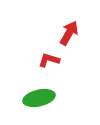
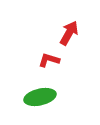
green ellipse: moved 1 px right, 1 px up
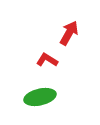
red L-shape: moved 2 px left; rotated 15 degrees clockwise
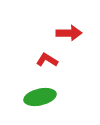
red arrow: rotated 60 degrees clockwise
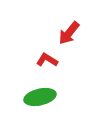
red arrow: rotated 130 degrees clockwise
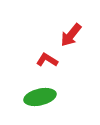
red arrow: moved 2 px right, 2 px down
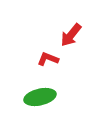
red L-shape: moved 1 px right, 1 px up; rotated 10 degrees counterclockwise
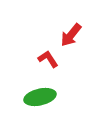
red L-shape: rotated 35 degrees clockwise
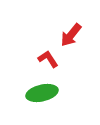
green ellipse: moved 2 px right, 4 px up
